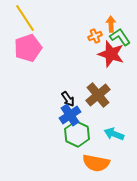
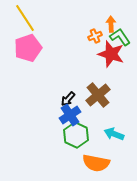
black arrow: rotated 77 degrees clockwise
green hexagon: moved 1 px left, 1 px down
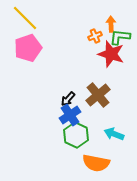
yellow line: rotated 12 degrees counterclockwise
green L-shape: rotated 50 degrees counterclockwise
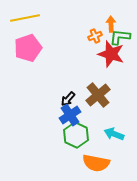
yellow line: rotated 56 degrees counterclockwise
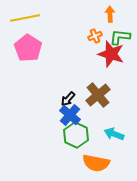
orange arrow: moved 1 px left, 10 px up
pink pentagon: rotated 20 degrees counterclockwise
blue cross: rotated 15 degrees counterclockwise
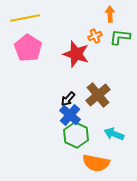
red star: moved 35 px left
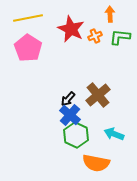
yellow line: moved 3 px right
red star: moved 5 px left, 25 px up; rotated 8 degrees clockwise
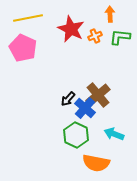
pink pentagon: moved 5 px left; rotated 8 degrees counterclockwise
blue cross: moved 15 px right, 7 px up
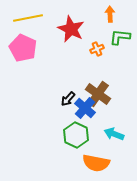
orange cross: moved 2 px right, 13 px down
brown cross: moved 1 px up; rotated 15 degrees counterclockwise
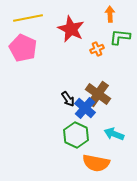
black arrow: rotated 77 degrees counterclockwise
